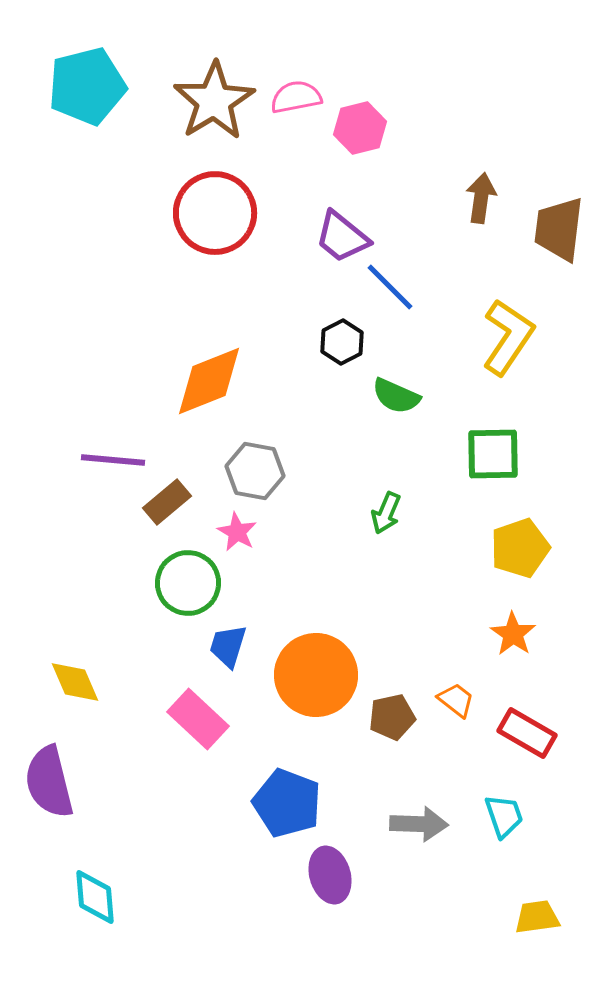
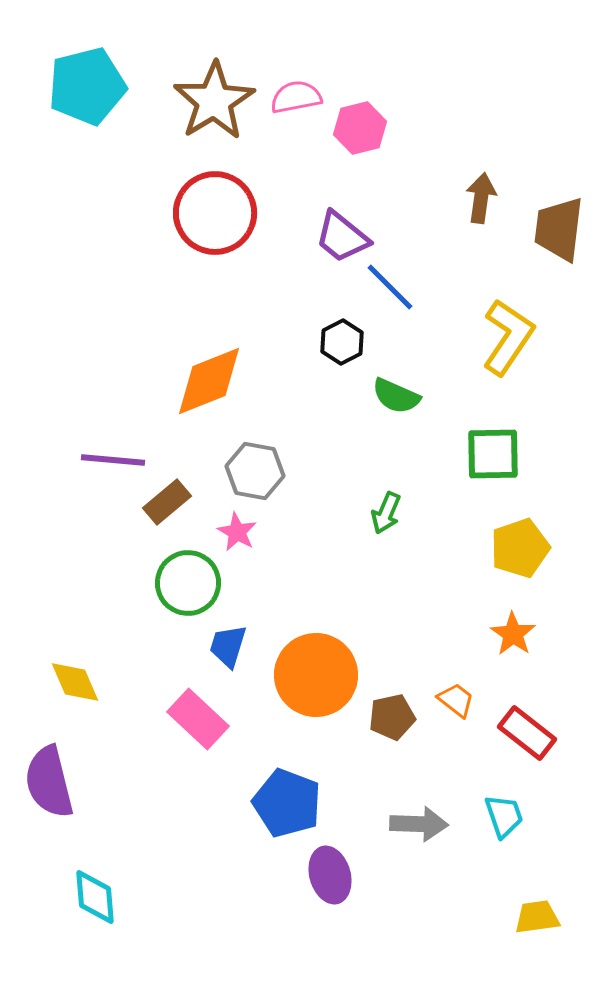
red rectangle: rotated 8 degrees clockwise
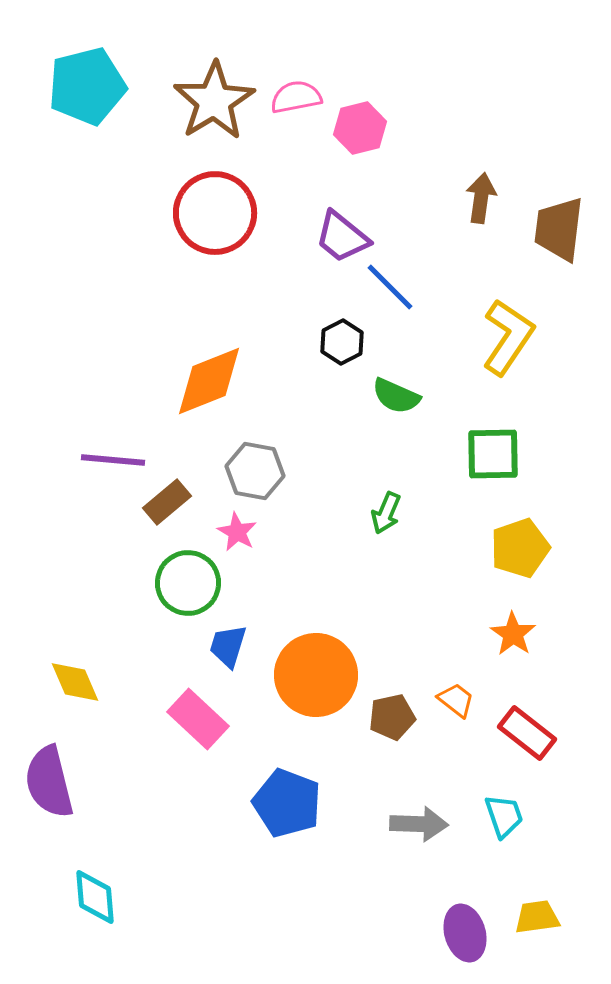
purple ellipse: moved 135 px right, 58 px down
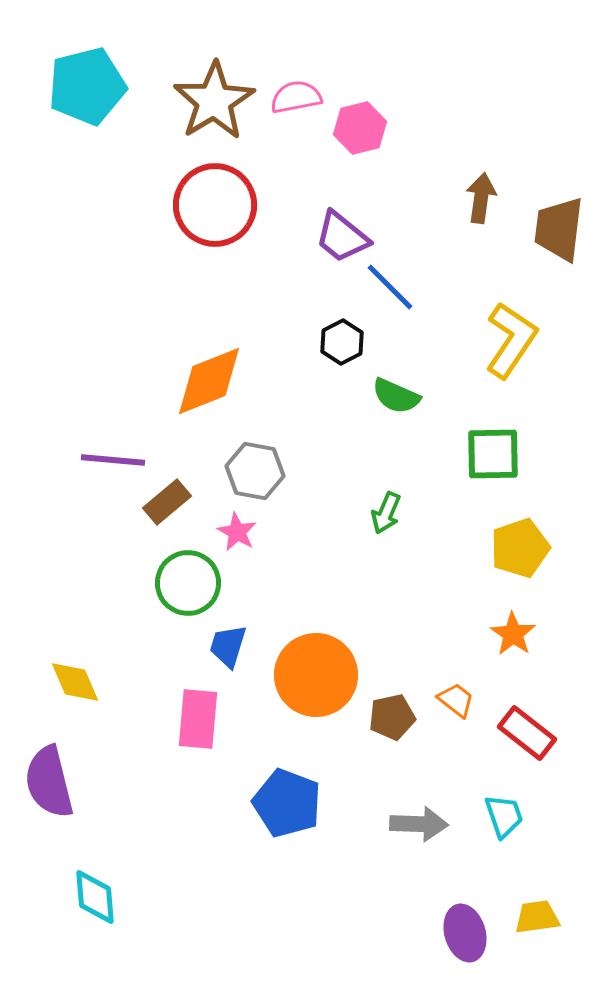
red circle: moved 8 px up
yellow L-shape: moved 3 px right, 3 px down
pink rectangle: rotated 52 degrees clockwise
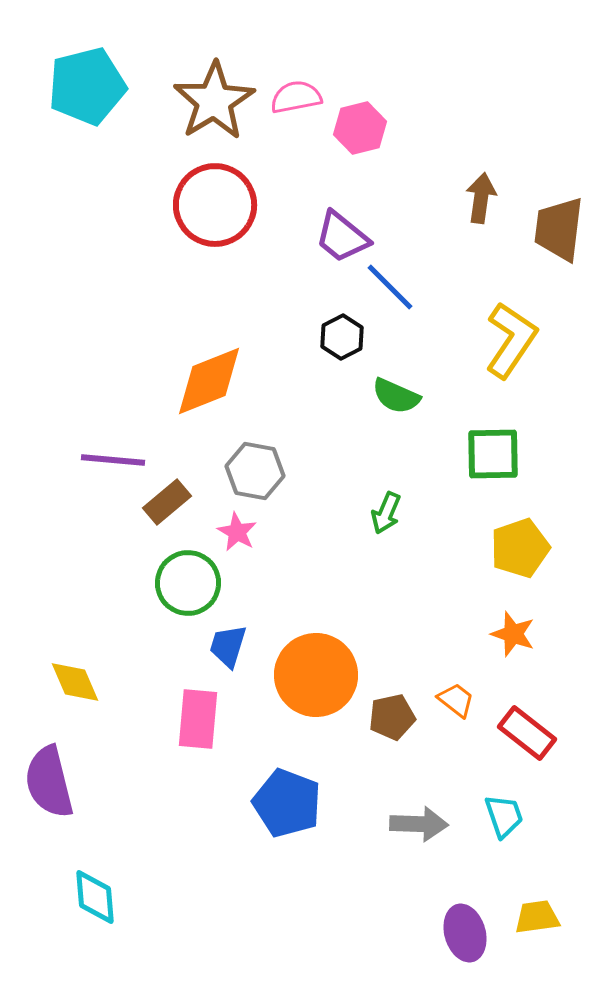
black hexagon: moved 5 px up
orange star: rotated 15 degrees counterclockwise
